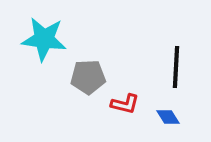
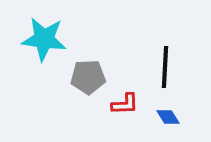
black line: moved 11 px left
red L-shape: rotated 16 degrees counterclockwise
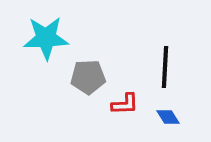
cyan star: moved 2 px right, 1 px up; rotated 9 degrees counterclockwise
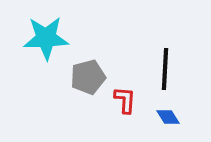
black line: moved 2 px down
gray pentagon: rotated 12 degrees counterclockwise
red L-shape: moved 4 px up; rotated 84 degrees counterclockwise
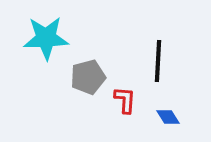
black line: moved 7 px left, 8 px up
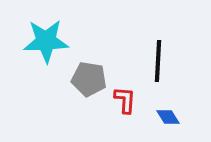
cyan star: moved 3 px down
gray pentagon: moved 1 px right, 2 px down; rotated 24 degrees clockwise
